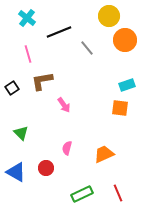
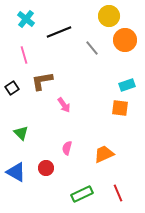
cyan cross: moved 1 px left, 1 px down
gray line: moved 5 px right
pink line: moved 4 px left, 1 px down
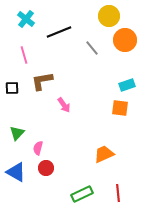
black square: rotated 32 degrees clockwise
green triangle: moved 4 px left; rotated 28 degrees clockwise
pink semicircle: moved 29 px left
red line: rotated 18 degrees clockwise
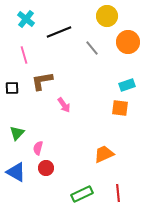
yellow circle: moved 2 px left
orange circle: moved 3 px right, 2 px down
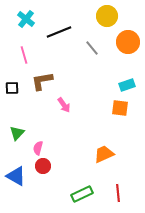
red circle: moved 3 px left, 2 px up
blue triangle: moved 4 px down
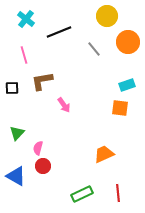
gray line: moved 2 px right, 1 px down
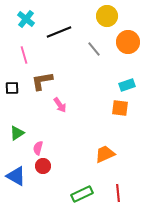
pink arrow: moved 4 px left
green triangle: rotated 14 degrees clockwise
orange trapezoid: moved 1 px right
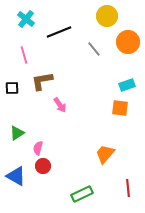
orange trapezoid: rotated 25 degrees counterclockwise
red line: moved 10 px right, 5 px up
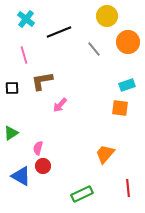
pink arrow: rotated 77 degrees clockwise
green triangle: moved 6 px left
blue triangle: moved 5 px right
